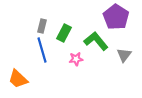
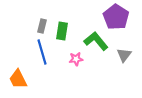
green rectangle: moved 2 px left, 2 px up; rotated 18 degrees counterclockwise
blue line: moved 2 px down
orange trapezoid: rotated 20 degrees clockwise
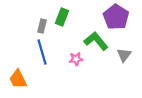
green rectangle: moved 14 px up; rotated 12 degrees clockwise
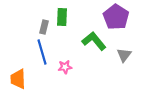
green rectangle: rotated 18 degrees counterclockwise
gray rectangle: moved 2 px right, 1 px down
green L-shape: moved 2 px left
pink star: moved 11 px left, 8 px down
orange trapezoid: rotated 25 degrees clockwise
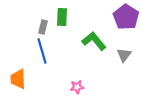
purple pentagon: moved 10 px right
gray rectangle: moved 1 px left
blue line: moved 1 px up
pink star: moved 12 px right, 20 px down
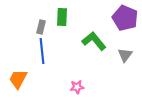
purple pentagon: moved 1 px left, 1 px down; rotated 10 degrees counterclockwise
gray rectangle: moved 2 px left
blue line: rotated 10 degrees clockwise
gray triangle: moved 1 px right
orange trapezoid: rotated 30 degrees clockwise
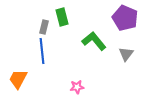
green rectangle: rotated 18 degrees counterclockwise
gray rectangle: moved 3 px right
gray triangle: moved 1 px right, 1 px up
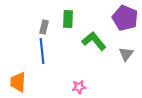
green rectangle: moved 6 px right, 2 px down; rotated 18 degrees clockwise
orange trapezoid: moved 3 px down; rotated 25 degrees counterclockwise
pink star: moved 2 px right
